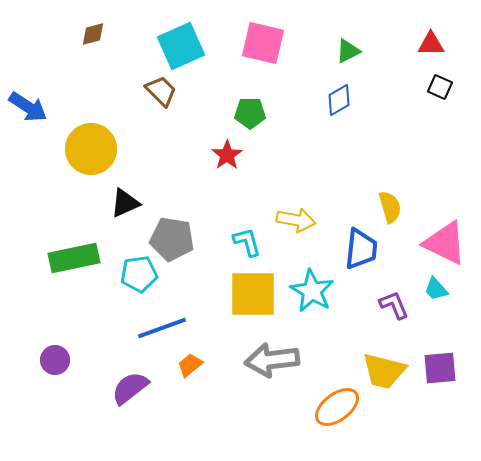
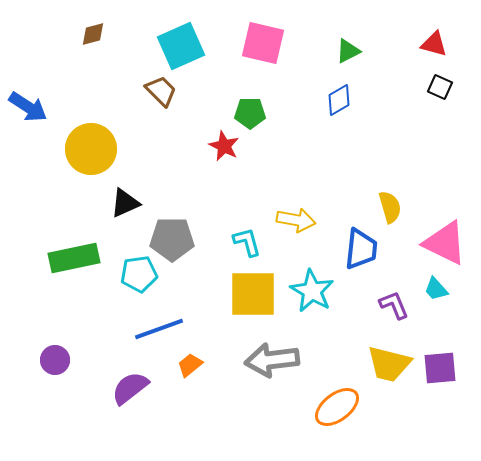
red triangle: moved 3 px right; rotated 16 degrees clockwise
red star: moved 3 px left, 9 px up; rotated 12 degrees counterclockwise
gray pentagon: rotated 9 degrees counterclockwise
blue line: moved 3 px left, 1 px down
yellow trapezoid: moved 5 px right, 7 px up
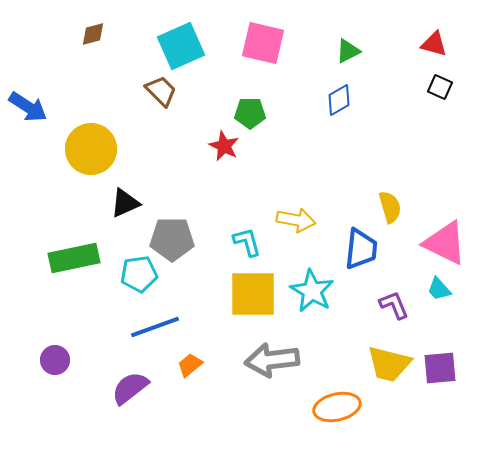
cyan trapezoid: moved 3 px right
blue line: moved 4 px left, 2 px up
orange ellipse: rotated 24 degrees clockwise
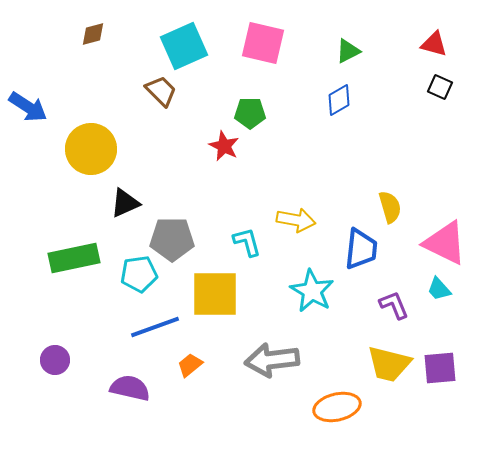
cyan square: moved 3 px right
yellow square: moved 38 px left
purple semicircle: rotated 51 degrees clockwise
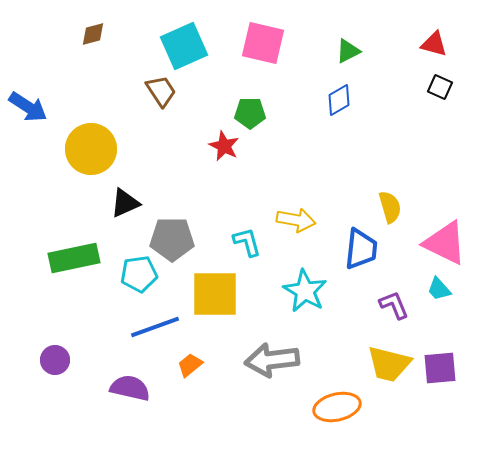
brown trapezoid: rotated 12 degrees clockwise
cyan star: moved 7 px left
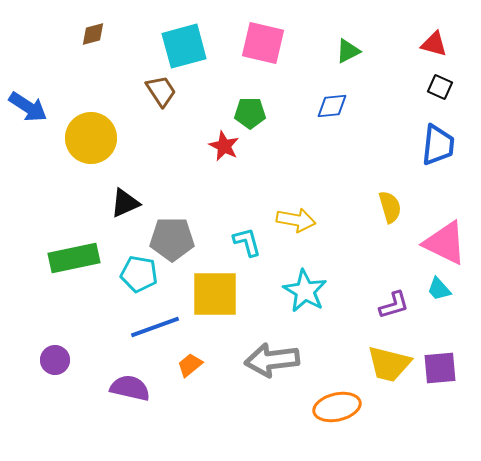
cyan square: rotated 9 degrees clockwise
blue diamond: moved 7 px left, 6 px down; rotated 24 degrees clockwise
yellow circle: moved 11 px up
blue trapezoid: moved 77 px right, 104 px up
cyan pentagon: rotated 18 degrees clockwise
purple L-shape: rotated 96 degrees clockwise
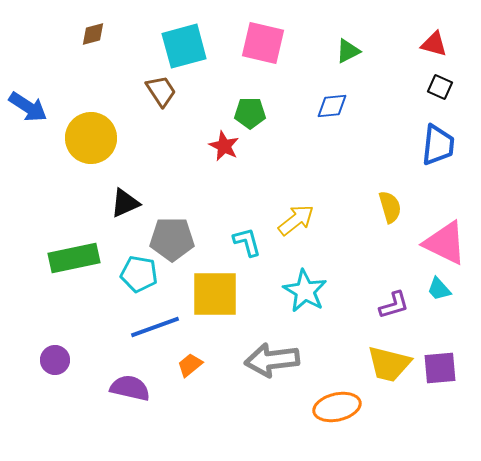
yellow arrow: rotated 48 degrees counterclockwise
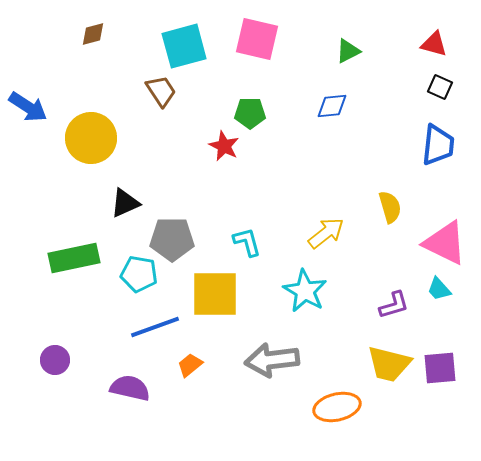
pink square: moved 6 px left, 4 px up
yellow arrow: moved 30 px right, 13 px down
